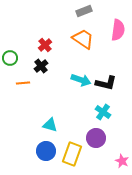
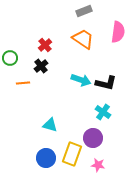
pink semicircle: moved 2 px down
purple circle: moved 3 px left
blue circle: moved 7 px down
pink star: moved 24 px left, 4 px down; rotated 16 degrees counterclockwise
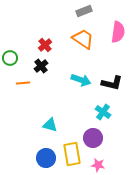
black L-shape: moved 6 px right
yellow rectangle: rotated 30 degrees counterclockwise
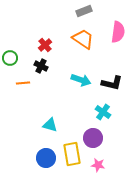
black cross: rotated 24 degrees counterclockwise
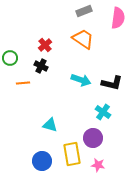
pink semicircle: moved 14 px up
blue circle: moved 4 px left, 3 px down
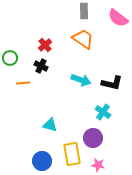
gray rectangle: rotated 70 degrees counterclockwise
pink semicircle: rotated 120 degrees clockwise
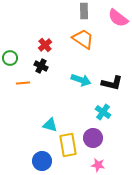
yellow rectangle: moved 4 px left, 9 px up
